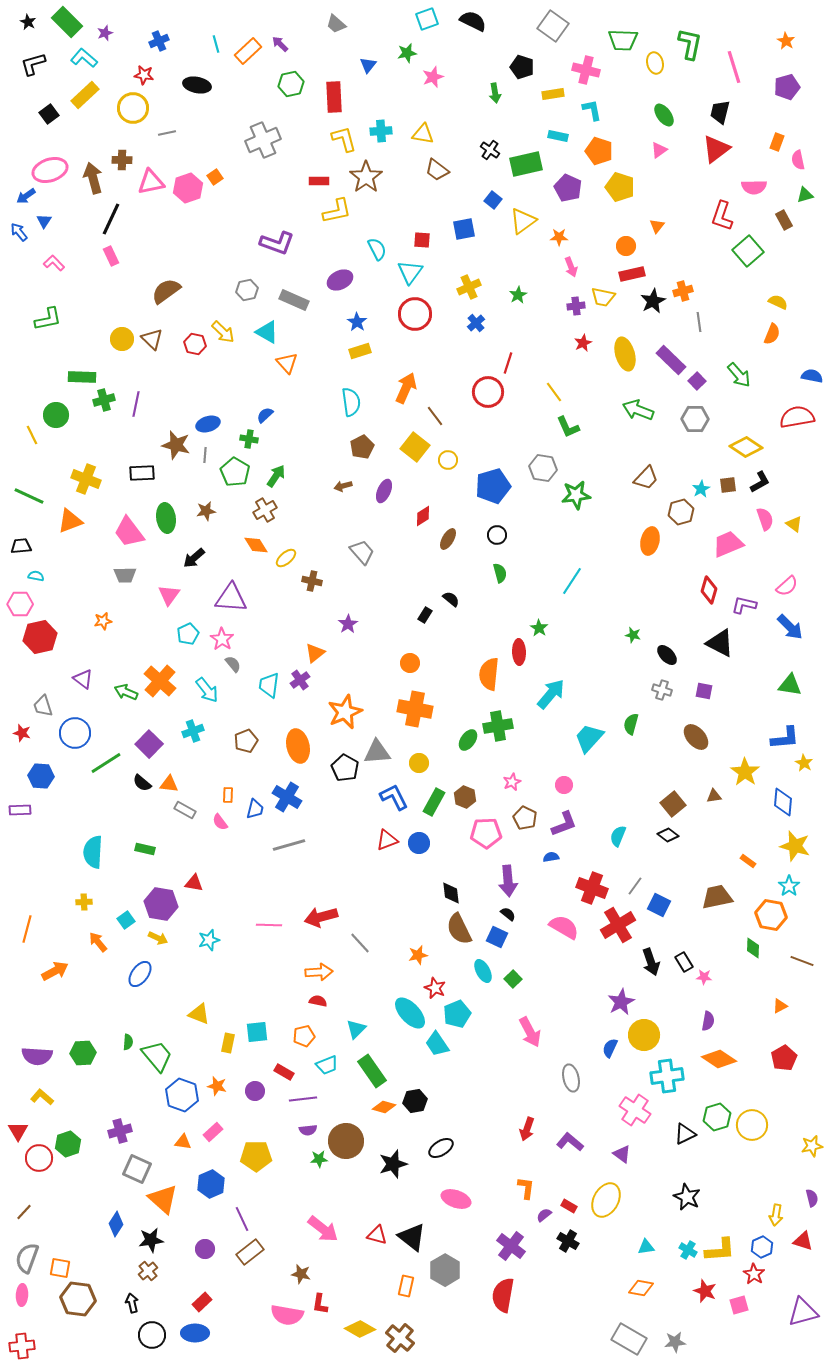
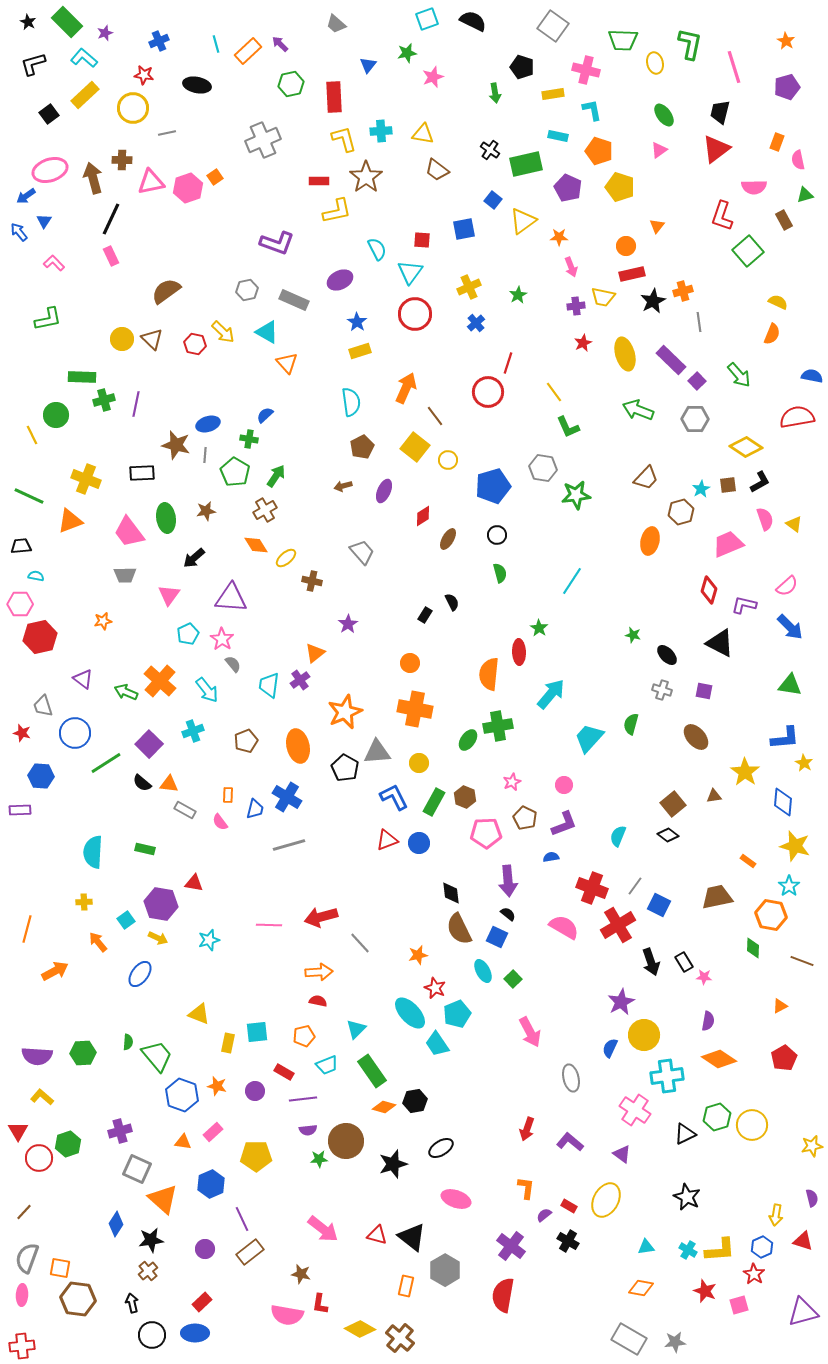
black semicircle at (451, 599): moved 1 px right, 3 px down; rotated 24 degrees clockwise
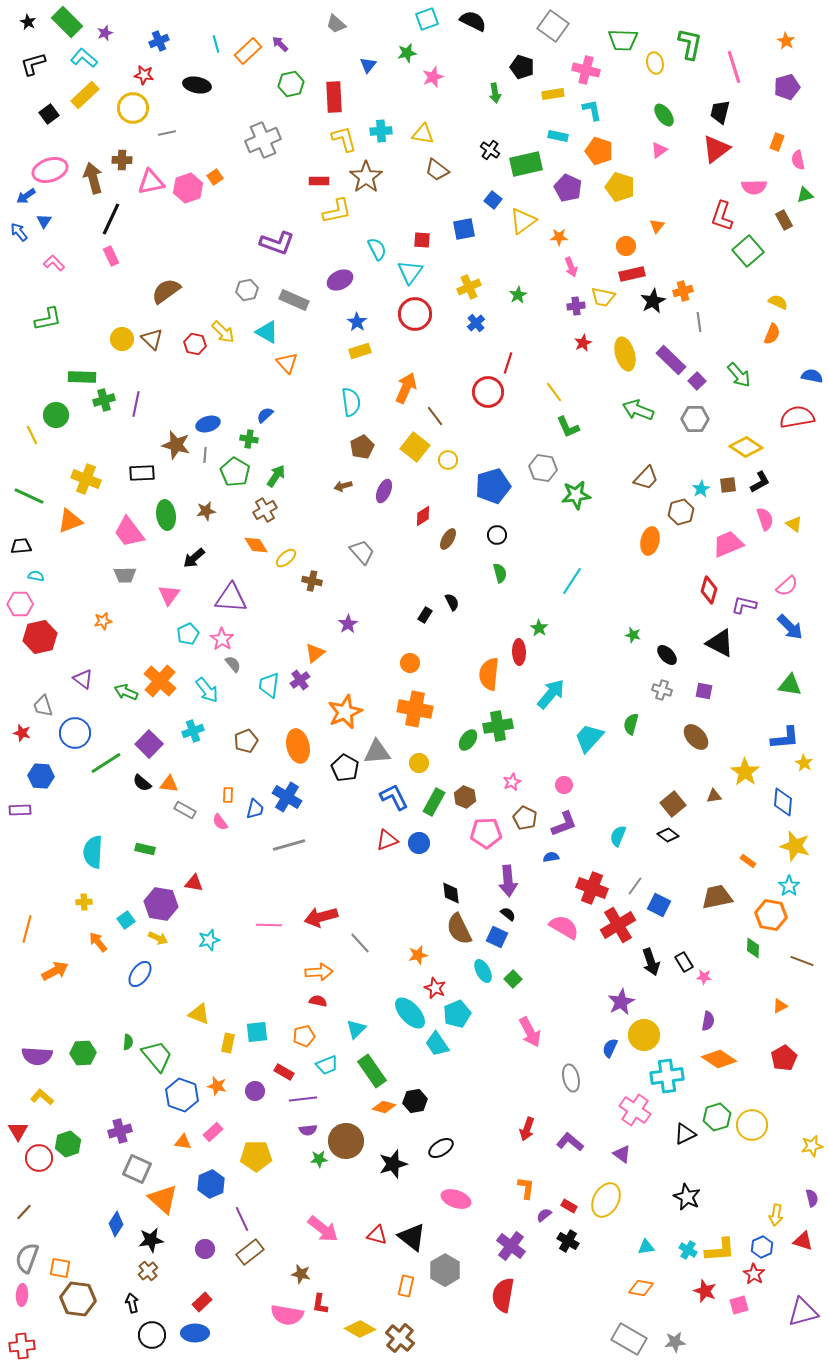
green ellipse at (166, 518): moved 3 px up
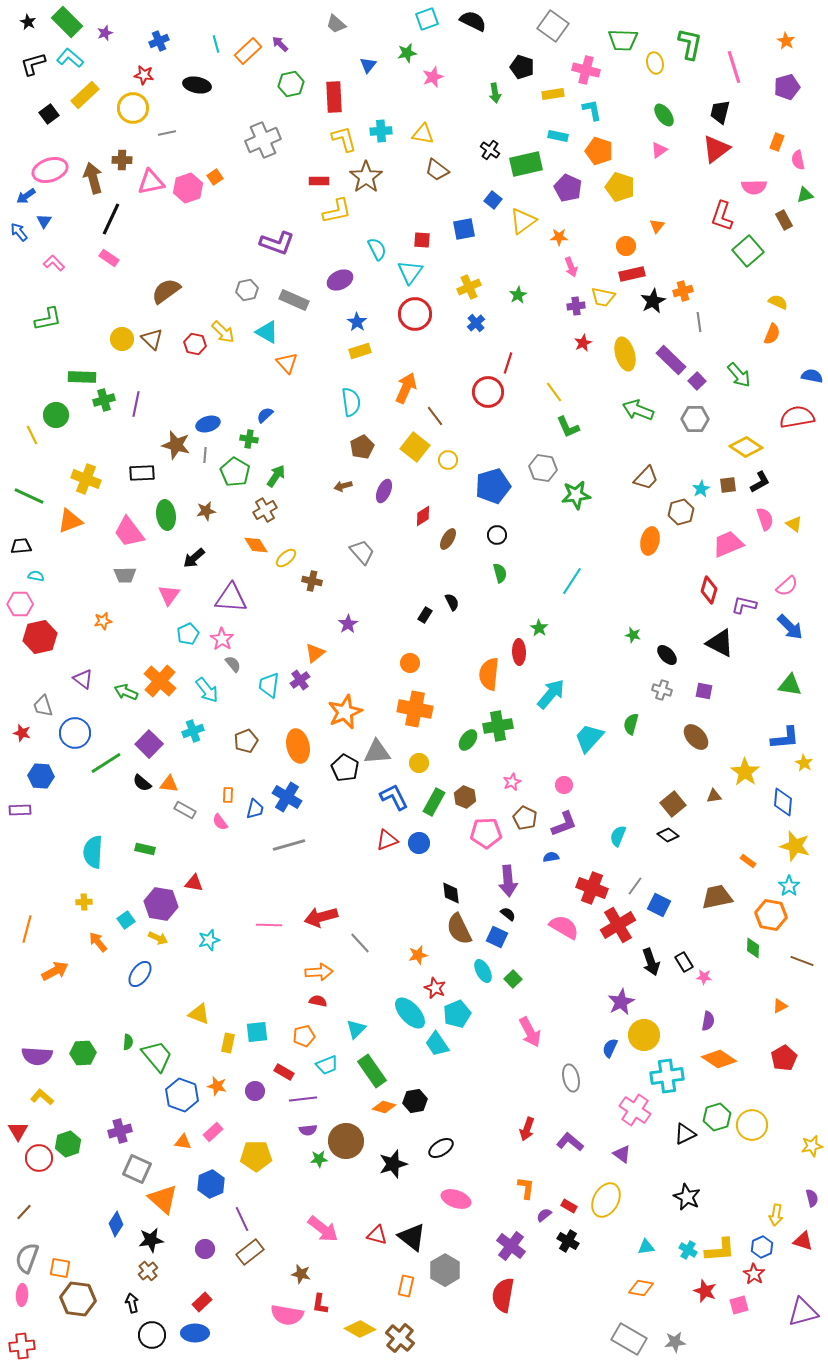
cyan L-shape at (84, 58): moved 14 px left
pink rectangle at (111, 256): moved 2 px left, 2 px down; rotated 30 degrees counterclockwise
